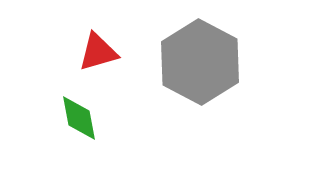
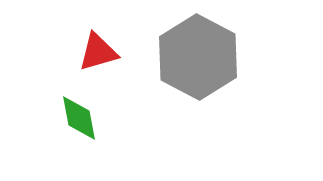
gray hexagon: moved 2 px left, 5 px up
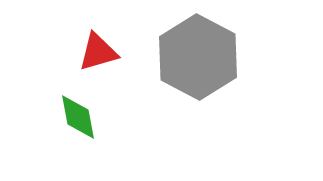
green diamond: moved 1 px left, 1 px up
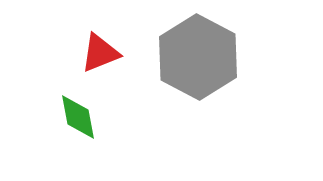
red triangle: moved 2 px right, 1 px down; rotated 6 degrees counterclockwise
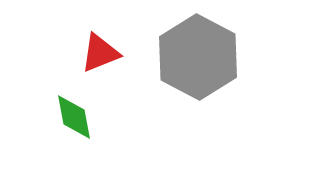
green diamond: moved 4 px left
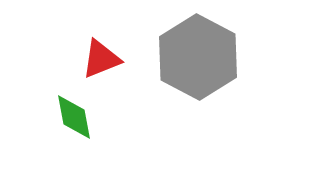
red triangle: moved 1 px right, 6 px down
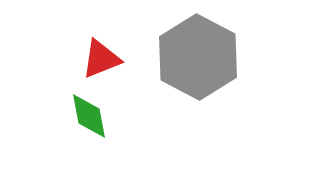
green diamond: moved 15 px right, 1 px up
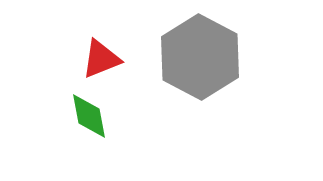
gray hexagon: moved 2 px right
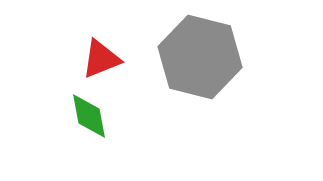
gray hexagon: rotated 14 degrees counterclockwise
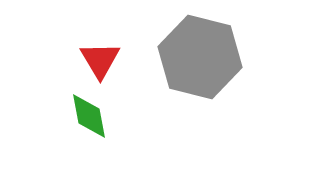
red triangle: moved 1 px left, 1 px down; rotated 39 degrees counterclockwise
